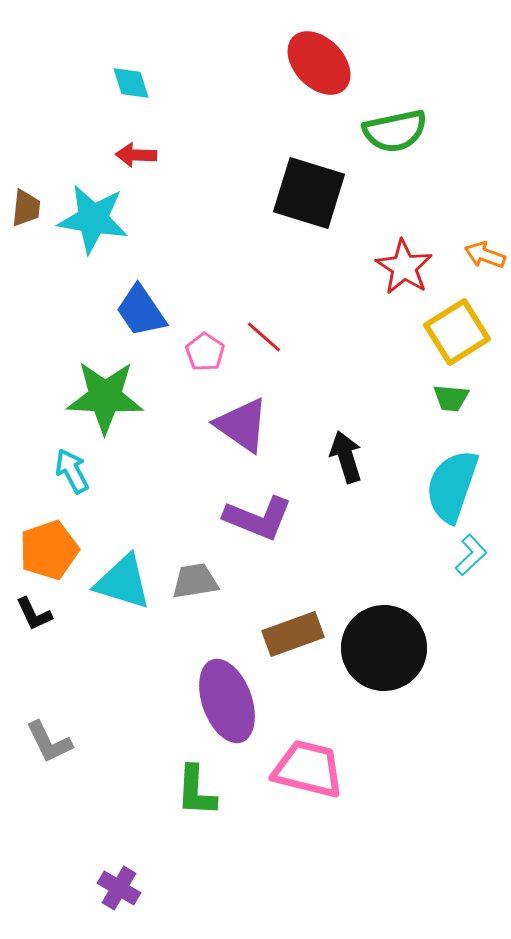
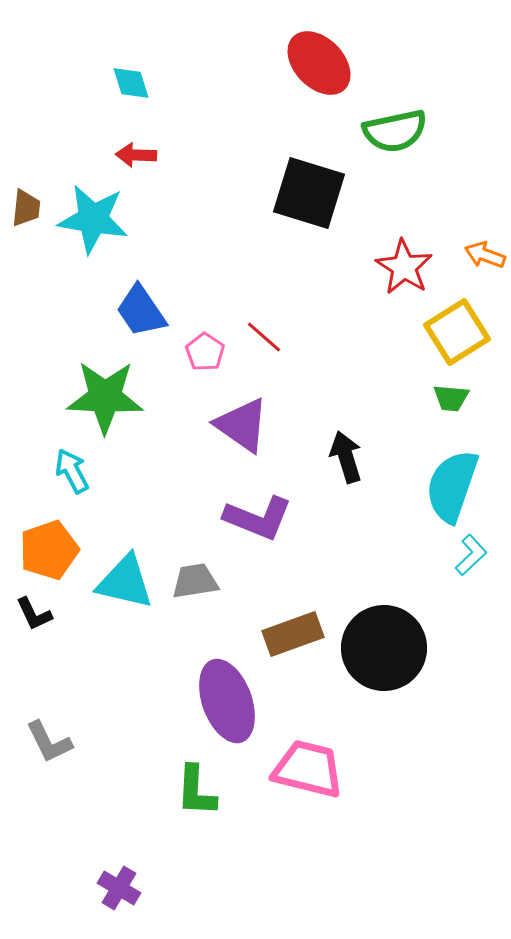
cyan triangle: moved 2 px right; rotated 4 degrees counterclockwise
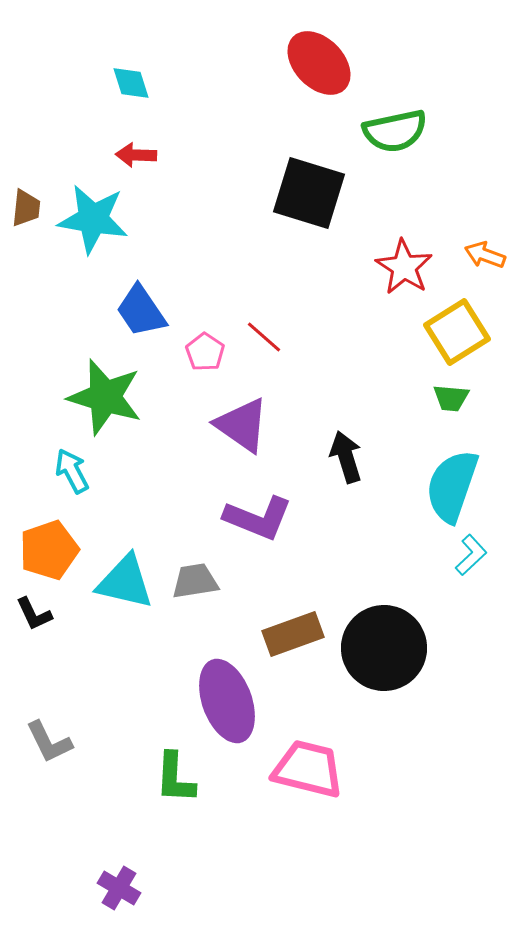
green star: rotated 14 degrees clockwise
green L-shape: moved 21 px left, 13 px up
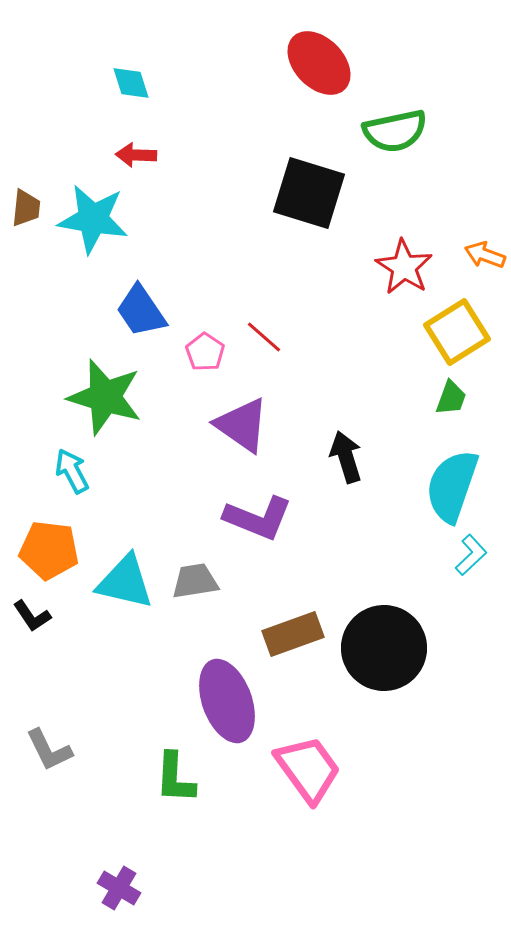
green trapezoid: rotated 75 degrees counterclockwise
orange pentagon: rotated 26 degrees clockwise
black L-shape: moved 2 px left, 2 px down; rotated 9 degrees counterclockwise
gray L-shape: moved 8 px down
pink trapezoid: rotated 40 degrees clockwise
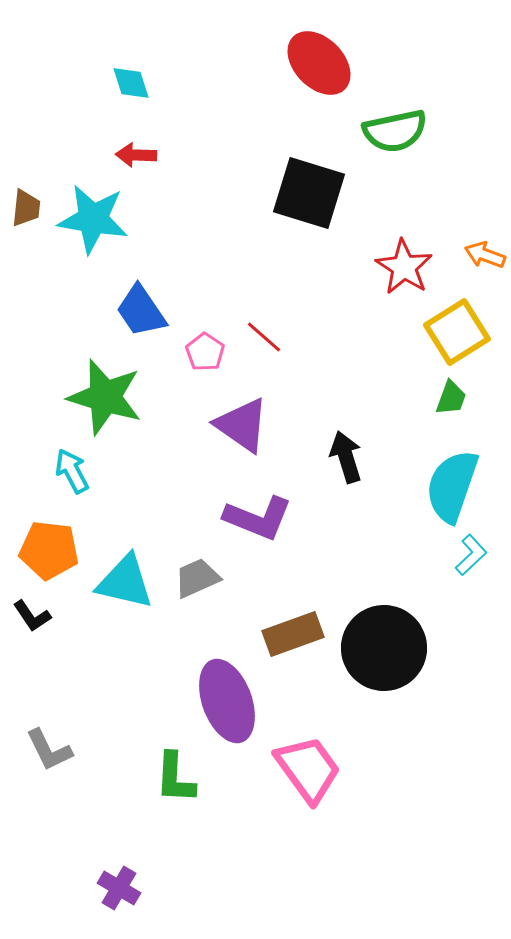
gray trapezoid: moved 2 px right, 3 px up; rotated 15 degrees counterclockwise
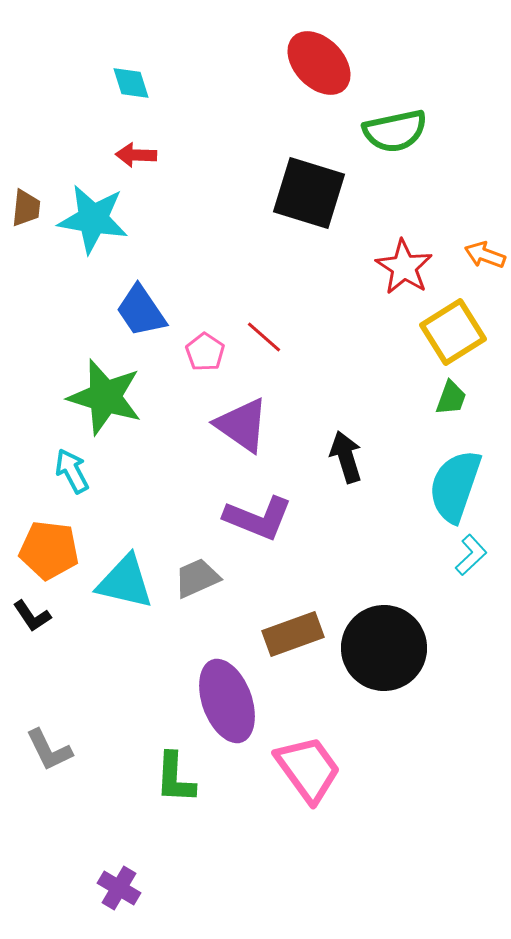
yellow square: moved 4 px left
cyan semicircle: moved 3 px right
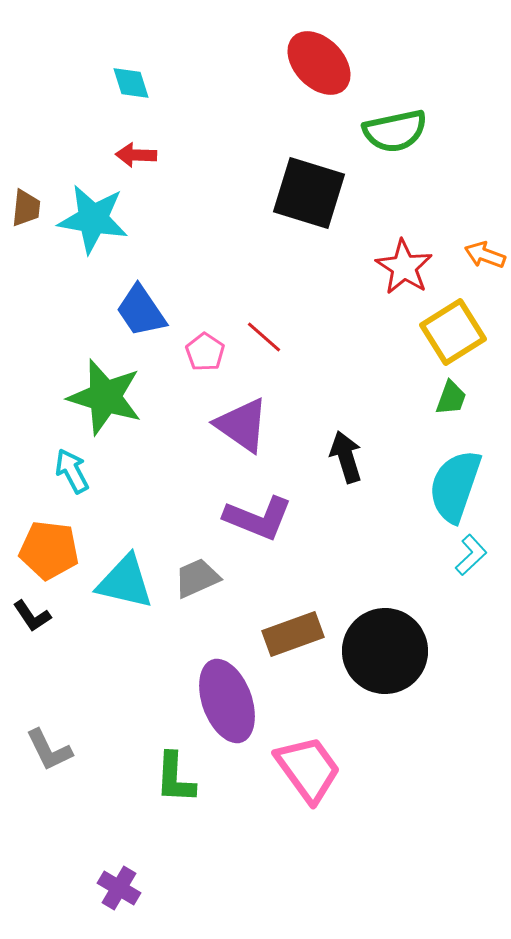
black circle: moved 1 px right, 3 px down
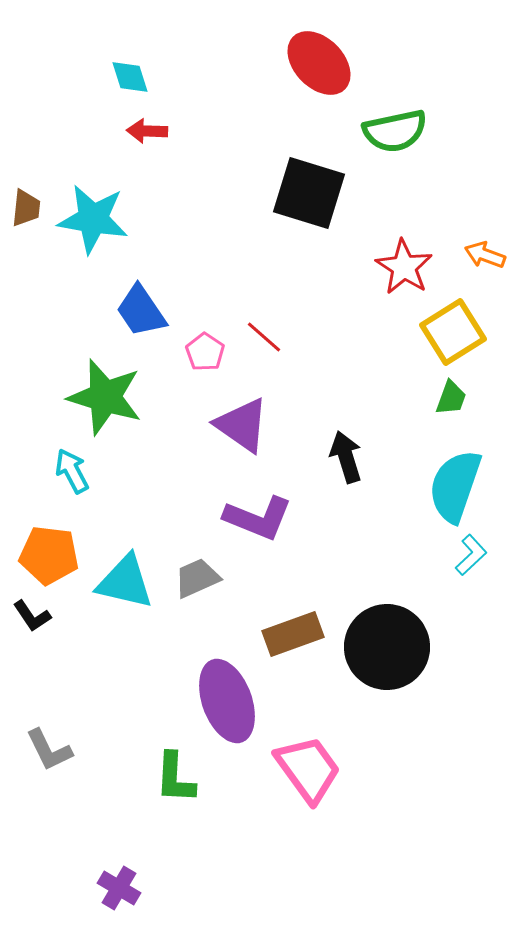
cyan diamond: moved 1 px left, 6 px up
red arrow: moved 11 px right, 24 px up
orange pentagon: moved 5 px down
black circle: moved 2 px right, 4 px up
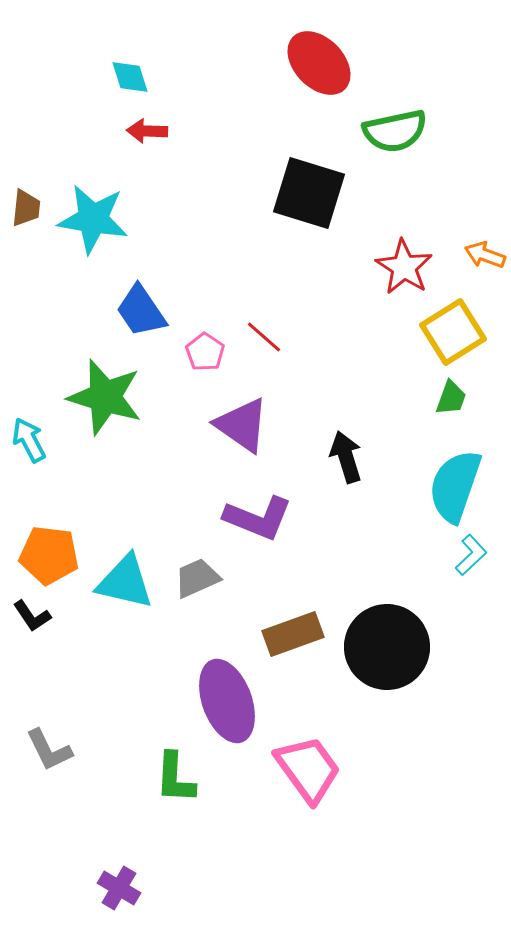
cyan arrow: moved 43 px left, 31 px up
